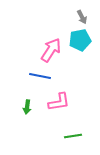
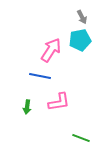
green line: moved 8 px right, 2 px down; rotated 30 degrees clockwise
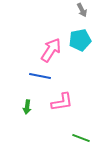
gray arrow: moved 7 px up
pink L-shape: moved 3 px right
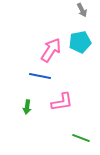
cyan pentagon: moved 2 px down
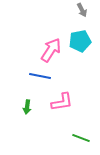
cyan pentagon: moved 1 px up
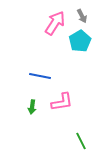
gray arrow: moved 6 px down
cyan pentagon: rotated 20 degrees counterclockwise
pink arrow: moved 4 px right, 27 px up
green arrow: moved 5 px right
green line: moved 3 px down; rotated 42 degrees clockwise
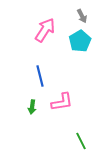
pink arrow: moved 10 px left, 7 px down
blue line: rotated 65 degrees clockwise
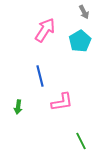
gray arrow: moved 2 px right, 4 px up
green arrow: moved 14 px left
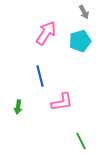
pink arrow: moved 1 px right, 3 px down
cyan pentagon: rotated 15 degrees clockwise
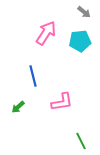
gray arrow: rotated 24 degrees counterclockwise
cyan pentagon: rotated 10 degrees clockwise
blue line: moved 7 px left
green arrow: rotated 40 degrees clockwise
